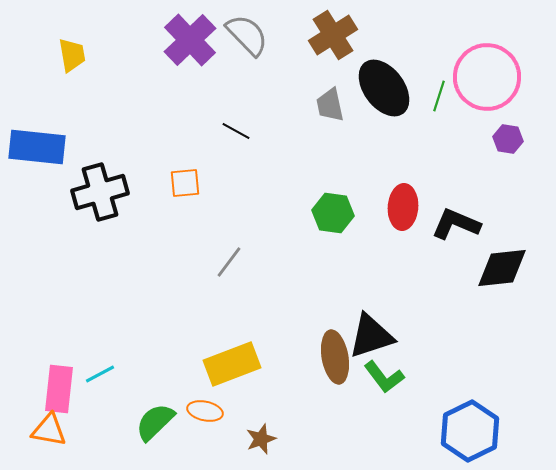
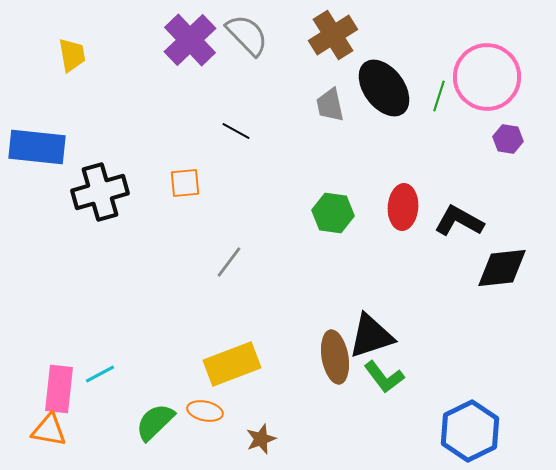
black L-shape: moved 3 px right, 3 px up; rotated 6 degrees clockwise
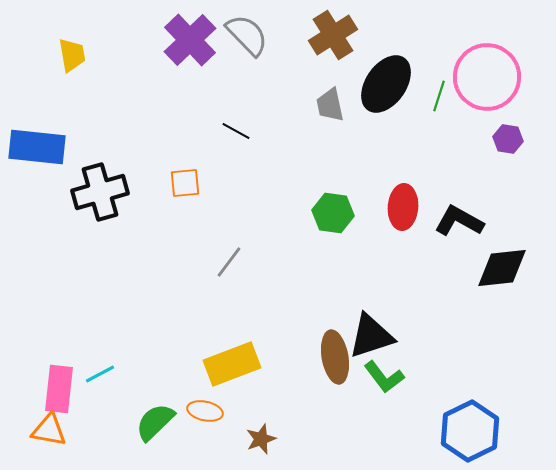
black ellipse: moved 2 px right, 4 px up; rotated 72 degrees clockwise
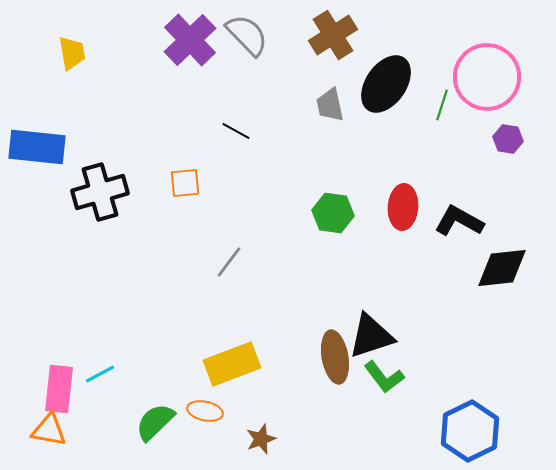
yellow trapezoid: moved 2 px up
green line: moved 3 px right, 9 px down
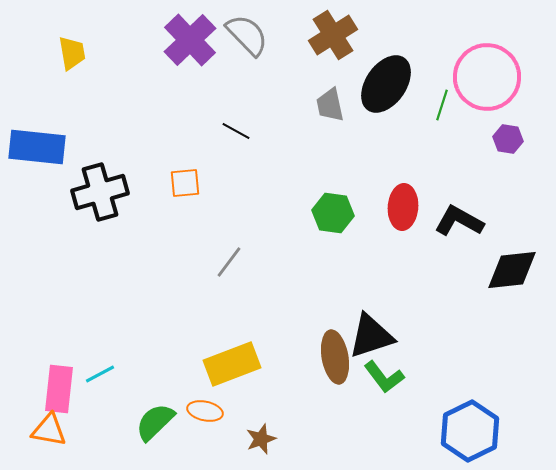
black diamond: moved 10 px right, 2 px down
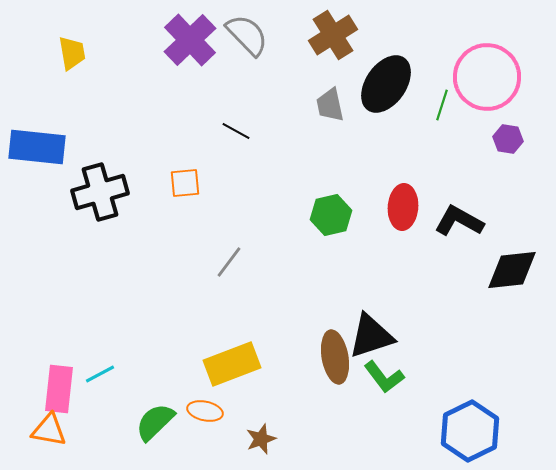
green hexagon: moved 2 px left, 2 px down; rotated 21 degrees counterclockwise
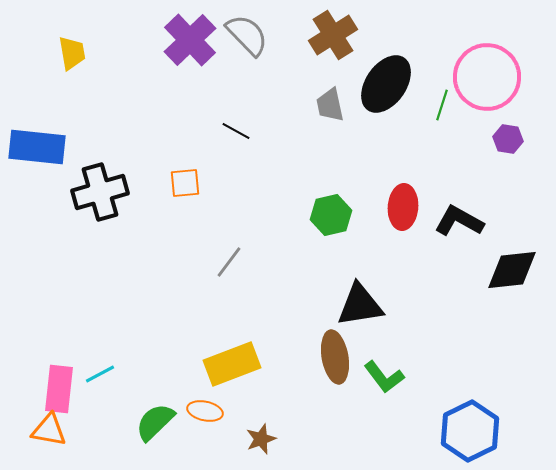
black triangle: moved 11 px left, 31 px up; rotated 9 degrees clockwise
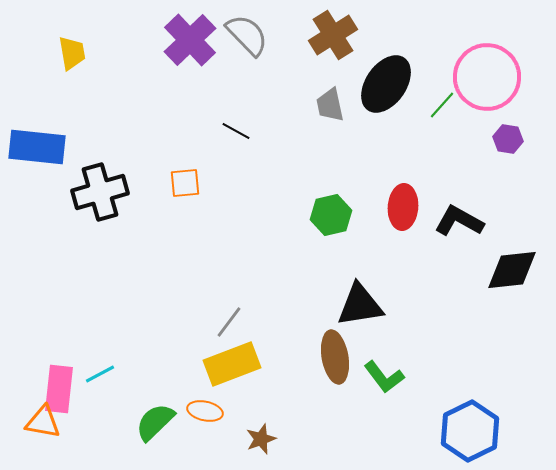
green line: rotated 24 degrees clockwise
gray line: moved 60 px down
orange triangle: moved 6 px left, 8 px up
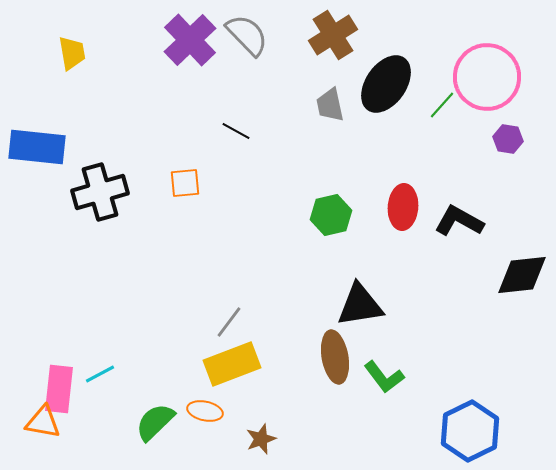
black diamond: moved 10 px right, 5 px down
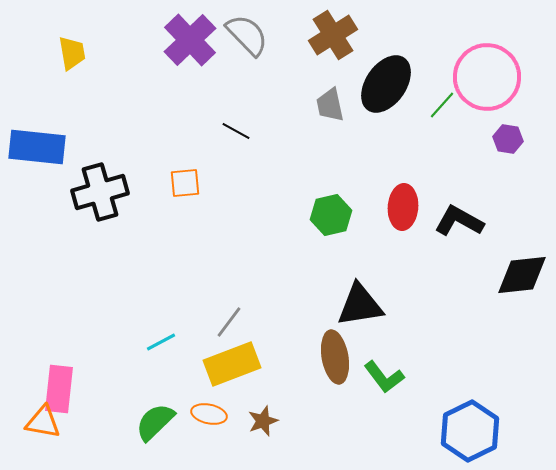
cyan line: moved 61 px right, 32 px up
orange ellipse: moved 4 px right, 3 px down
brown star: moved 2 px right, 18 px up
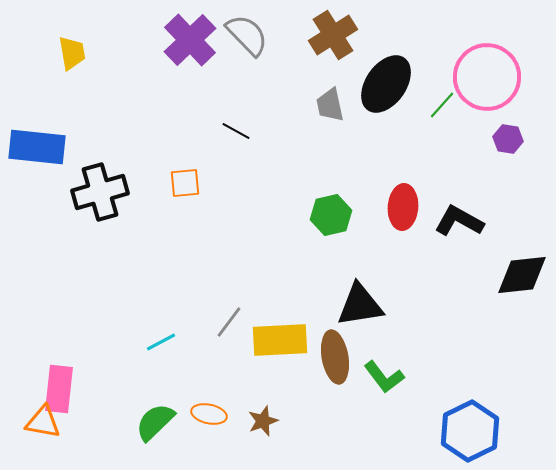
yellow rectangle: moved 48 px right, 24 px up; rotated 18 degrees clockwise
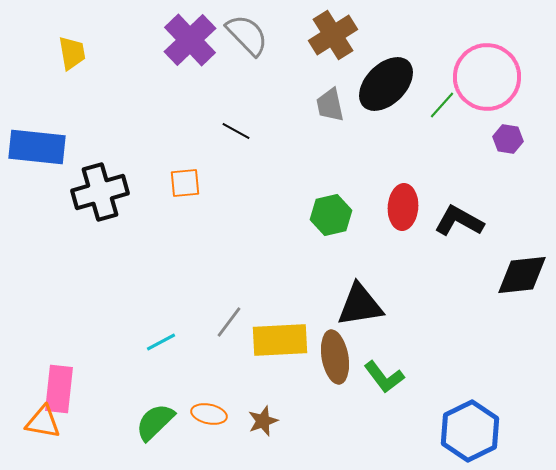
black ellipse: rotated 10 degrees clockwise
